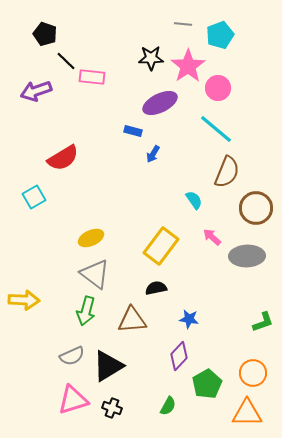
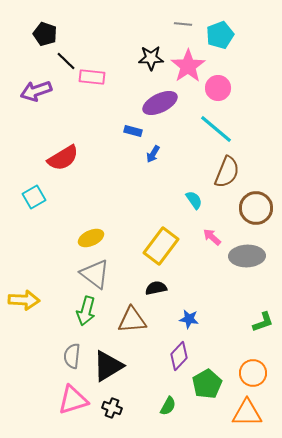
gray semicircle: rotated 120 degrees clockwise
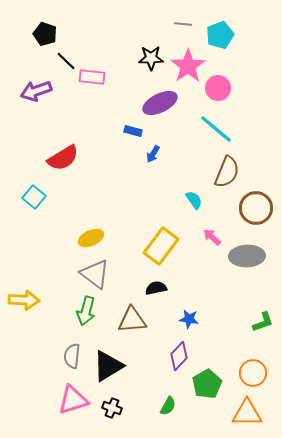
cyan square: rotated 20 degrees counterclockwise
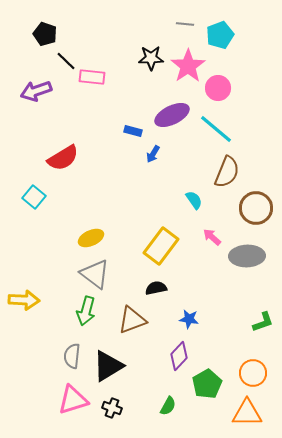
gray line: moved 2 px right
purple ellipse: moved 12 px right, 12 px down
brown triangle: rotated 16 degrees counterclockwise
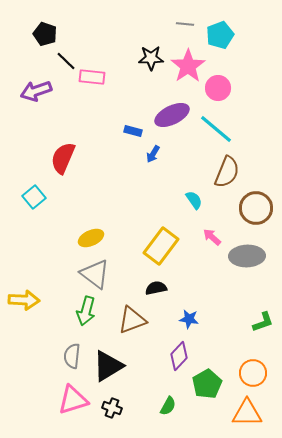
red semicircle: rotated 144 degrees clockwise
cyan square: rotated 10 degrees clockwise
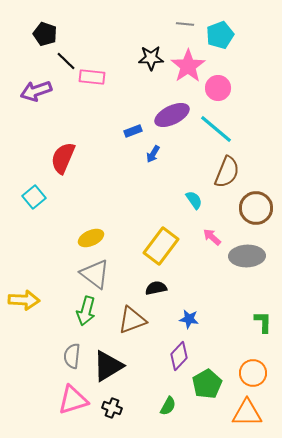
blue rectangle: rotated 36 degrees counterclockwise
green L-shape: rotated 70 degrees counterclockwise
